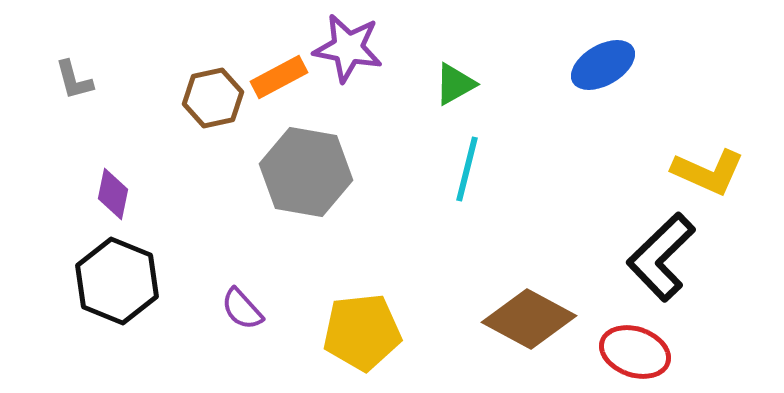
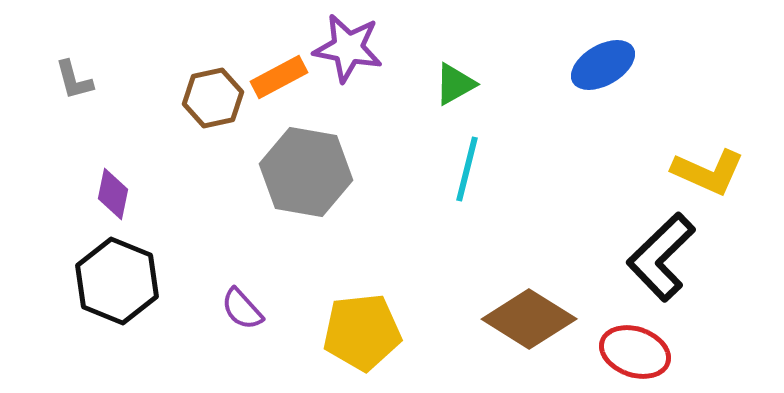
brown diamond: rotated 4 degrees clockwise
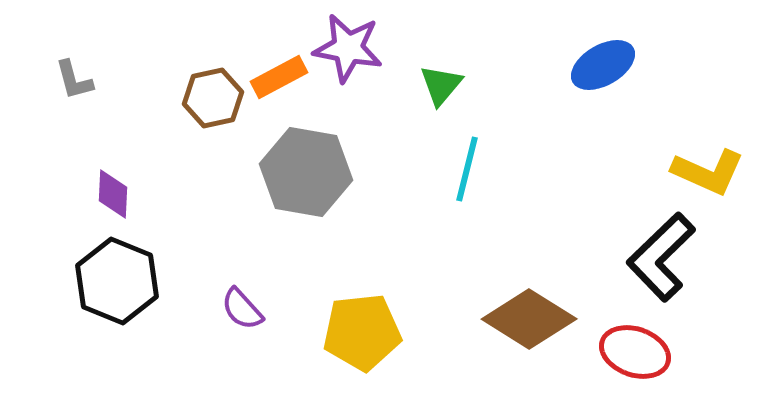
green triangle: moved 14 px left, 1 px down; rotated 21 degrees counterclockwise
purple diamond: rotated 9 degrees counterclockwise
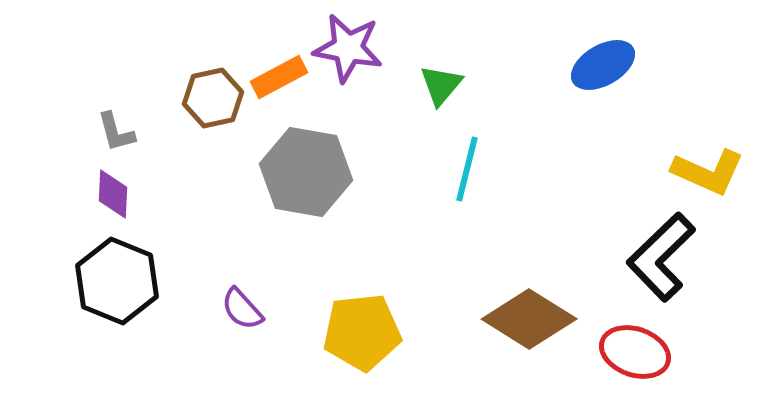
gray L-shape: moved 42 px right, 52 px down
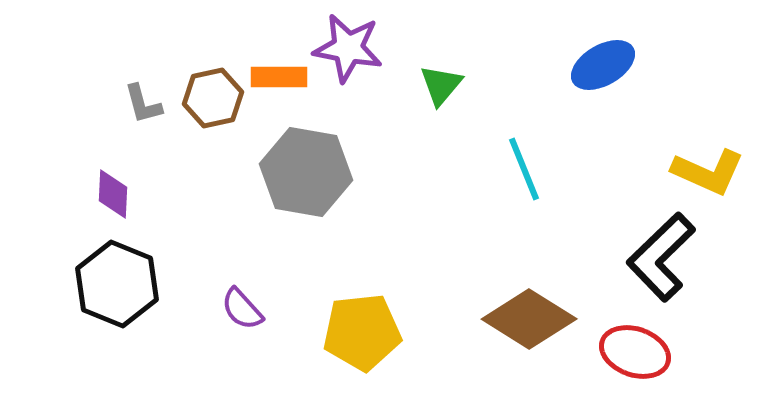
orange rectangle: rotated 28 degrees clockwise
gray L-shape: moved 27 px right, 28 px up
cyan line: moved 57 px right; rotated 36 degrees counterclockwise
black hexagon: moved 3 px down
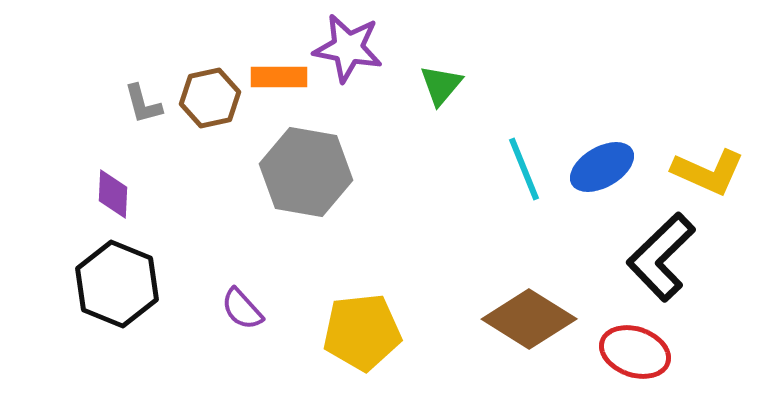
blue ellipse: moved 1 px left, 102 px down
brown hexagon: moved 3 px left
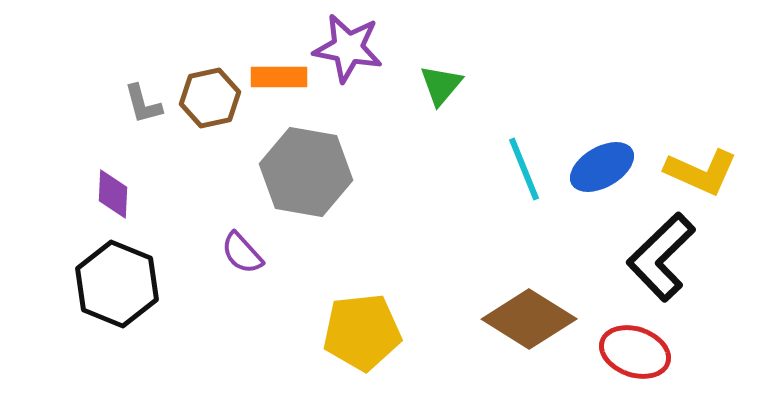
yellow L-shape: moved 7 px left
purple semicircle: moved 56 px up
